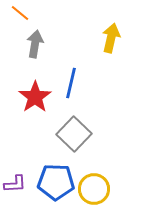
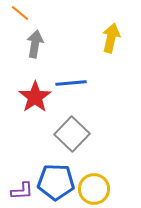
blue line: rotated 72 degrees clockwise
gray square: moved 2 px left
purple L-shape: moved 7 px right, 7 px down
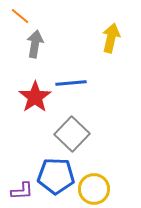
orange line: moved 3 px down
blue pentagon: moved 6 px up
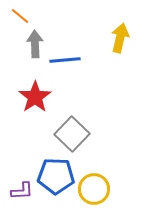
yellow arrow: moved 9 px right
gray arrow: rotated 12 degrees counterclockwise
blue line: moved 6 px left, 23 px up
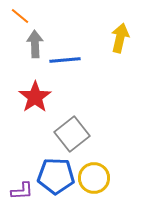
gray square: rotated 8 degrees clockwise
yellow circle: moved 11 px up
